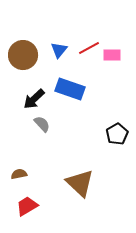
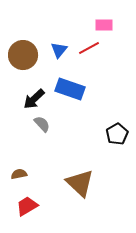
pink rectangle: moved 8 px left, 30 px up
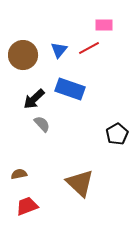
red trapezoid: rotated 10 degrees clockwise
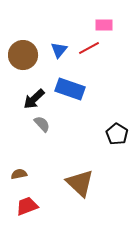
black pentagon: rotated 10 degrees counterclockwise
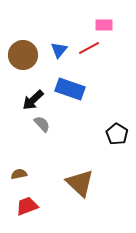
black arrow: moved 1 px left, 1 px down
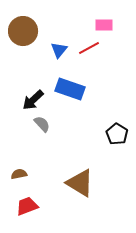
brown circle: moved 24 px up
brown triangle: rotated 12 degrees counterclockwise
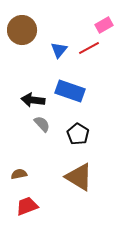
pink rectangle: rotated 30 degrees counterclockwise
brown circle: moved 1 px left, 1 px up
blue rectangle: moved 2 px down
black arrow: rotated 50 degrees clockwise
black pentagon: moved 39 px left
brown triangle: moved 1 px left, 6 px up
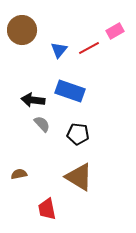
pink rectangle: moved 11 px right, 6 px down
black pentagon: rotated 25 degrees counterclockwise
red trapezoid: moved 20 px right, 3 px down; rotated 80 degrees counterclockwise
